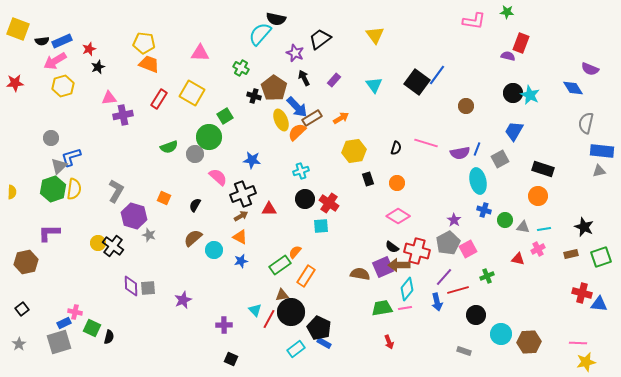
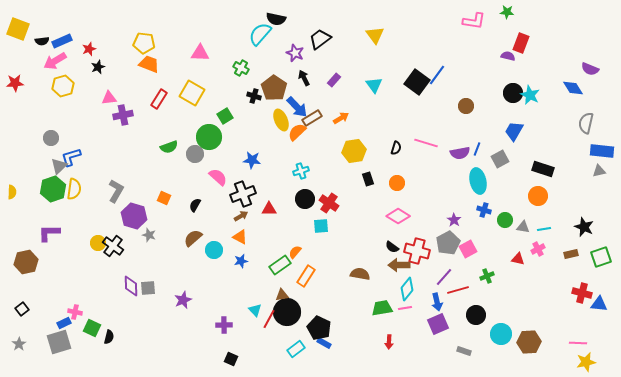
purple square at (383, 267): moved 55 px right, 57 px down
black circle at (291, 312): moved 4 px left
red arrow at (389, 342): rotated 24 degrees clockwise
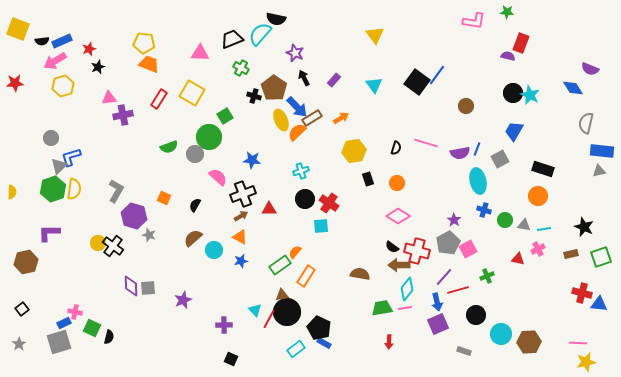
black trapezoid at (320, 39): moved 88 px left; rotated 15 degrees clockwise
gray triangle at (523, 227): moved 1 px right, 2 px up
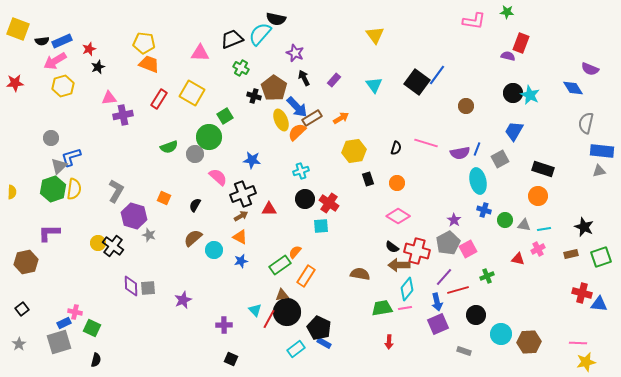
black semicircle at (109, 337): moved 13 px left, 23 px down
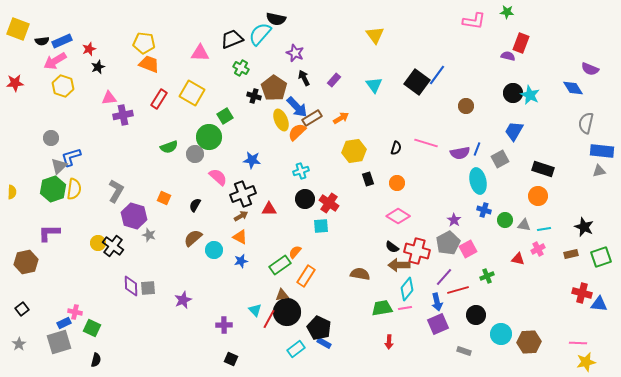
yellow hexagon at (63, 86): rotated 25 degrees counterclockwise
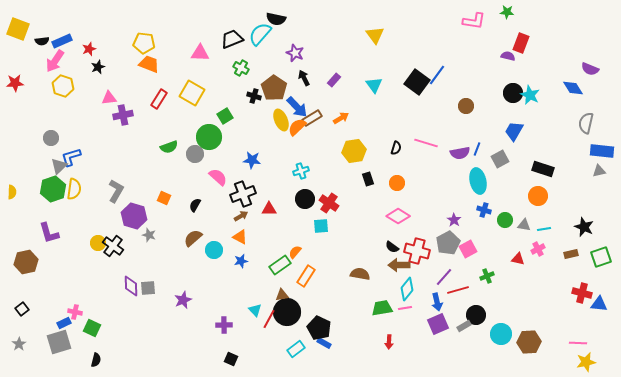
pink arrow at (55, 61): rotated 25 degrees counterclockwise
orange semicircle at (297, 132): moved 5 px up
purple L-shape at (49, 233): rotated 105 degrees counterclockwise
gray rectangle at (464, 351): moved 25 px up; rotated 48 degrees counterclockwise
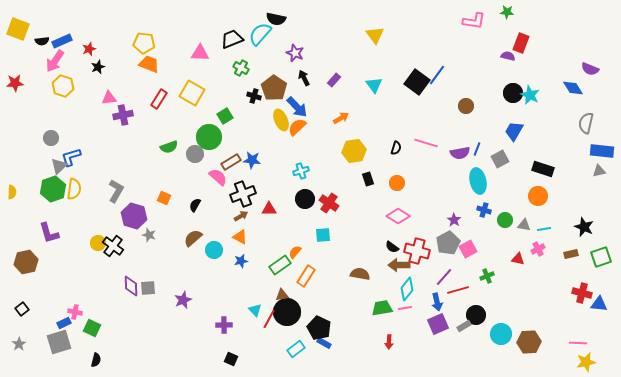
brown rectangle at (312, 118): moved 81 px left, 44 px down
cyan square at (321, 226): moved 2 px right, 9 px down
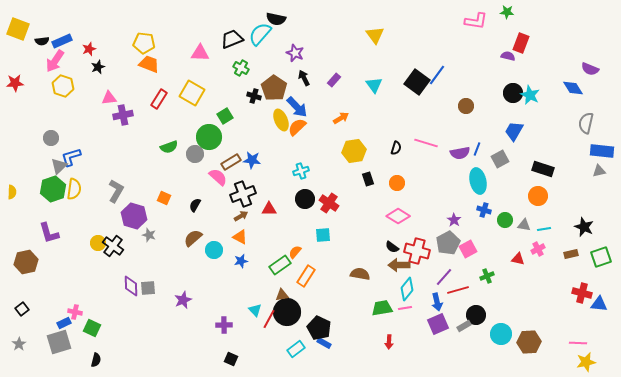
pink L-shape at (474, 21): moved 2 px right
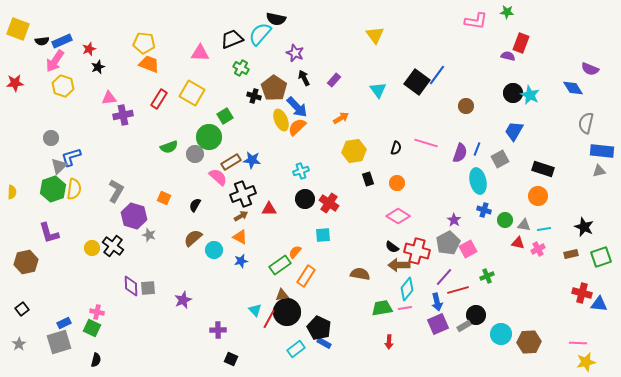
cyan triangle at (374, 85): moved 4 px right, 5 px down
purple semicircle at (460, 153): rotated 60 degrees counterclockwise
yellow circle at (98, 243): moved 6 px left, 5 px down
red triangle at (518, 259): moved 16 px up
pink cross at (75, 312): moved 22 px right
purple cross at (224, 325): moved 6 px left, 5 px down
